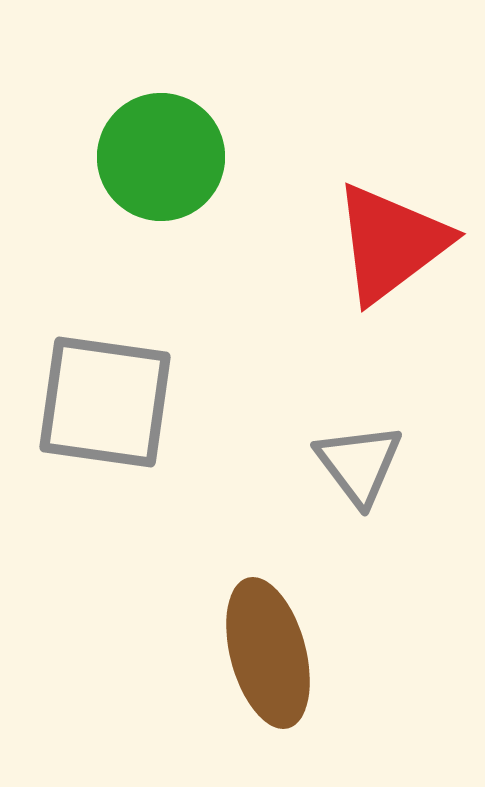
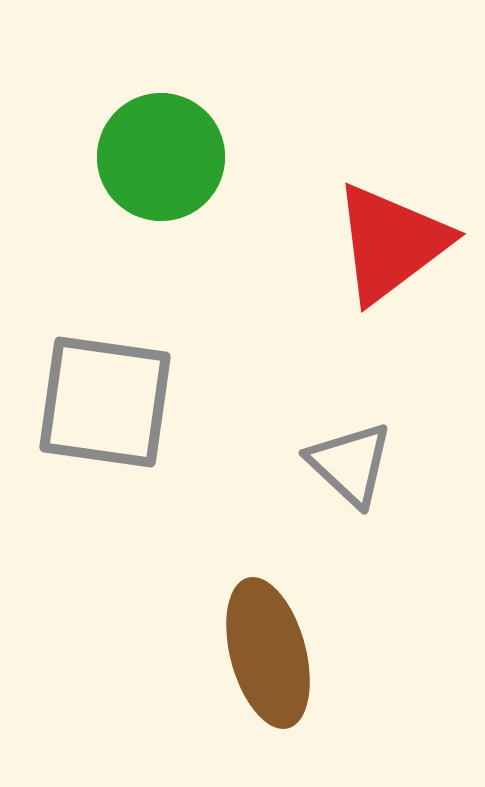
gray triangle: moved 9 px left; rotated 10 degrees counterclockwise
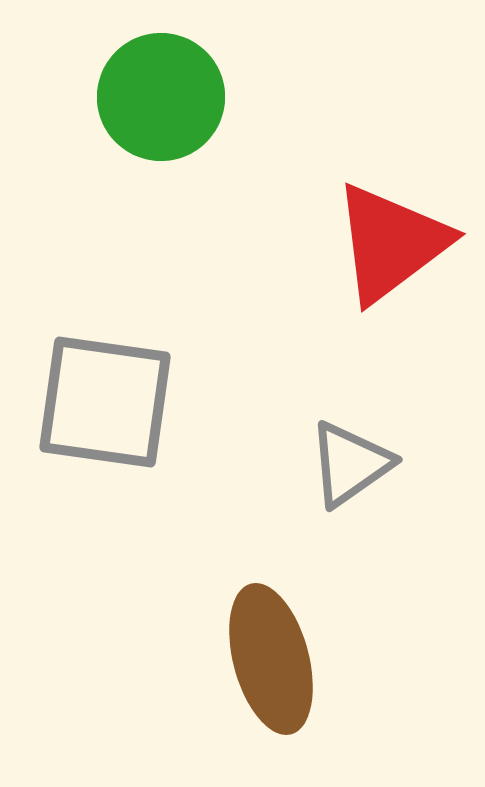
green circle: moved 60 px up
gray triangle: rotated 42 degrees clockwise
brown ellipse: moved 3 px right, 6 px down
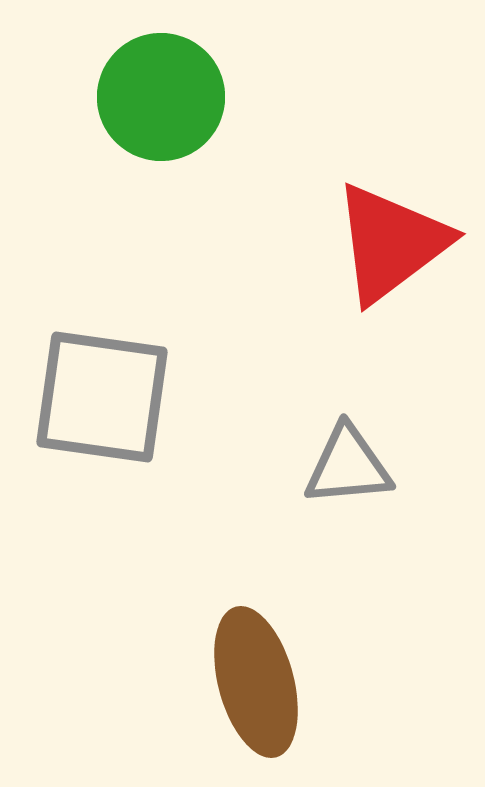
gray square: moved 3 px left, 5 px up
gray triangle: moved 2 px left, 2 px down; rotated 30 degrees clockwise
brown ellipse: moved 15 px left, 23 px down
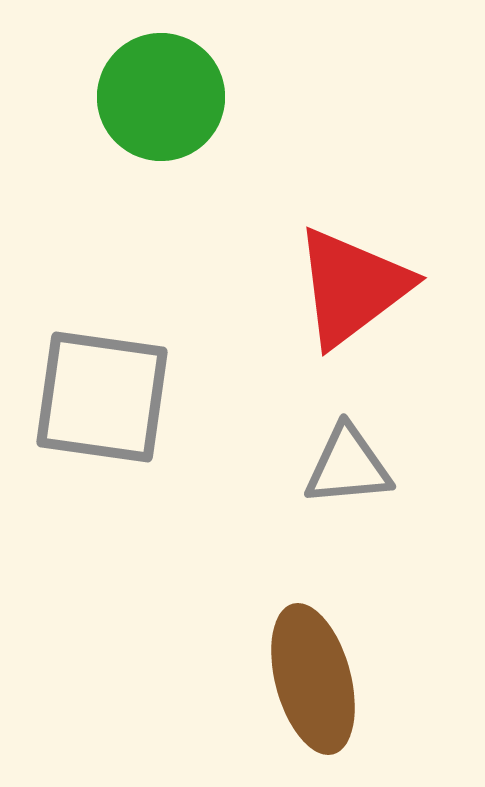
red triangle: moved 39 px left, 44 px down
brown ellipse: moved 57 px right, 3 px up
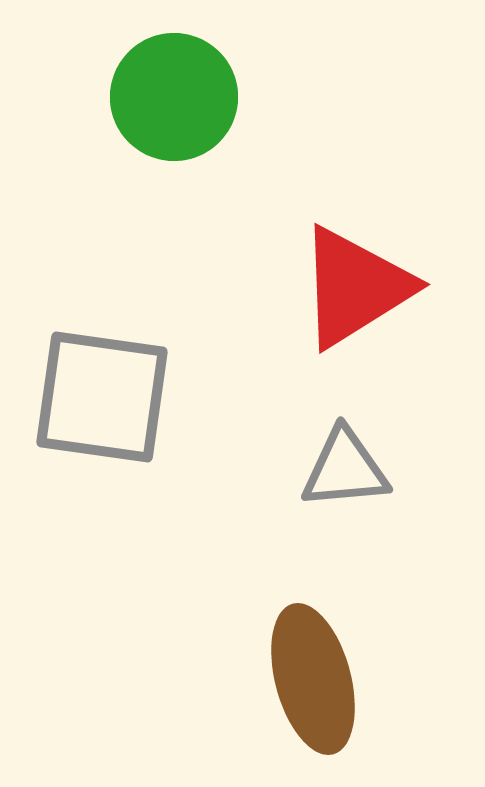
green circle: moved 13 px right
red triangle: moved 3 px right; rotated 5 degrees clockwise
gray triangle: moved 3 px left, 3 px down
